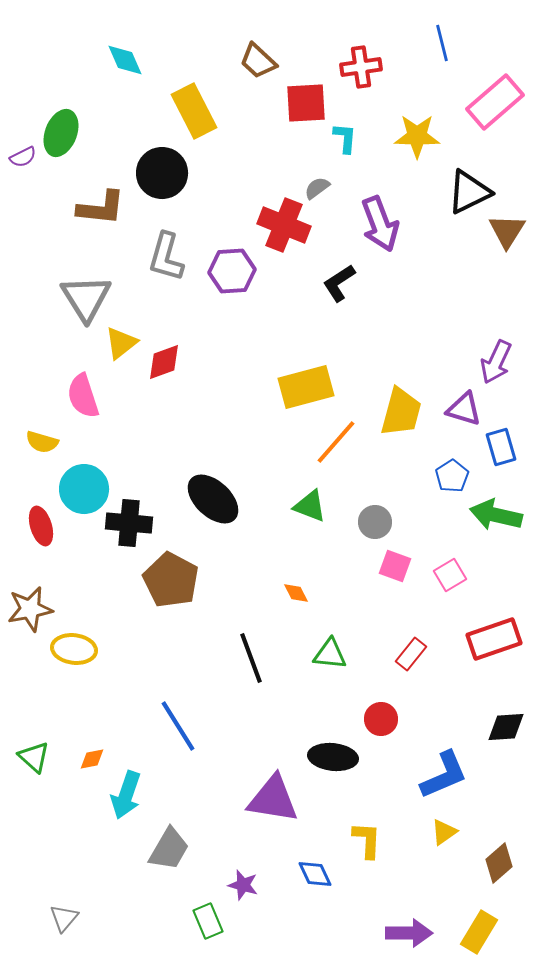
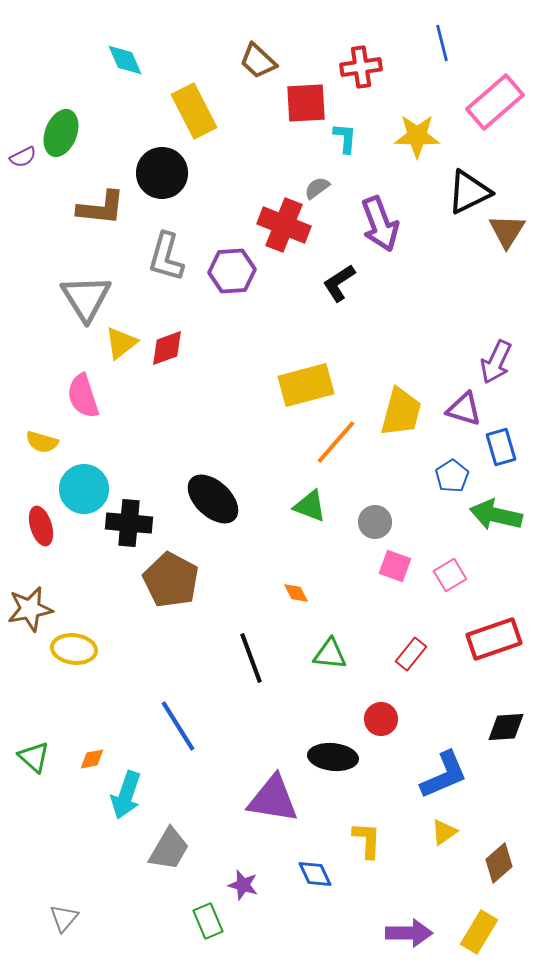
red diamond at (164, 362): moved 3 px right, 14 px up
yellow rectangle at (306, 387): moved 2 px up
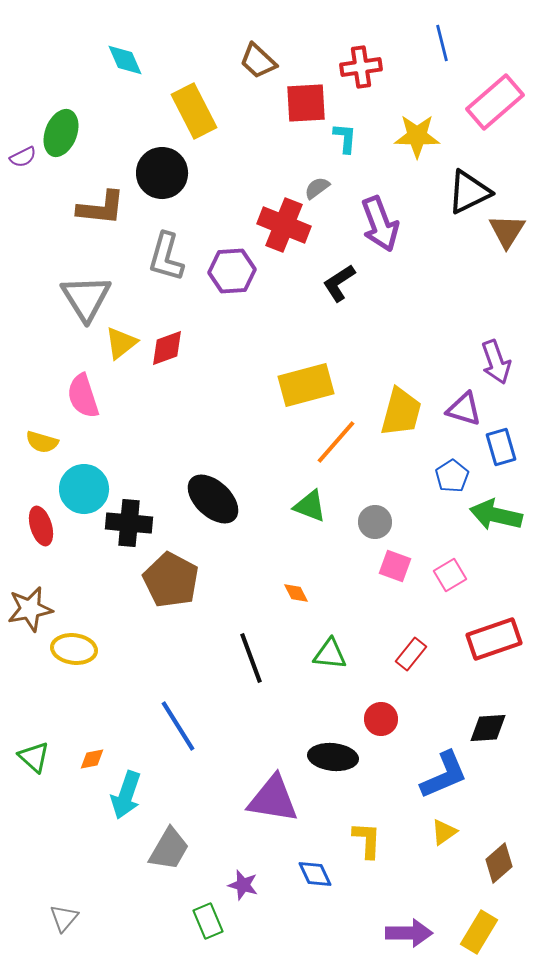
purple arrow at (496, 362): rotated 45 degrees counterclockwise
black diamond at (506, 727): moved 18 px left, 1 px down
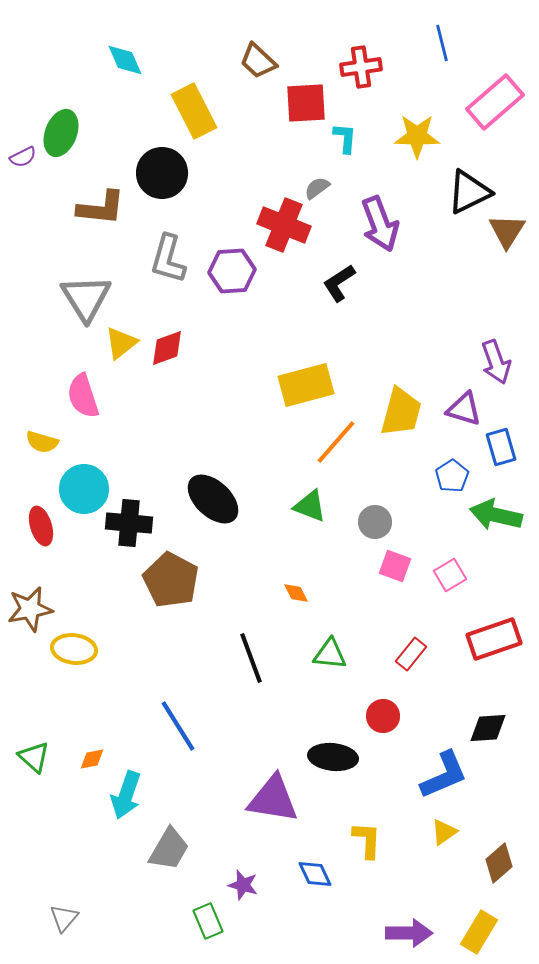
gray L-shape at (166, 257): moved 2 px right, 2 px down
red circle at (381, 719): moved 2 px right, 3 px up
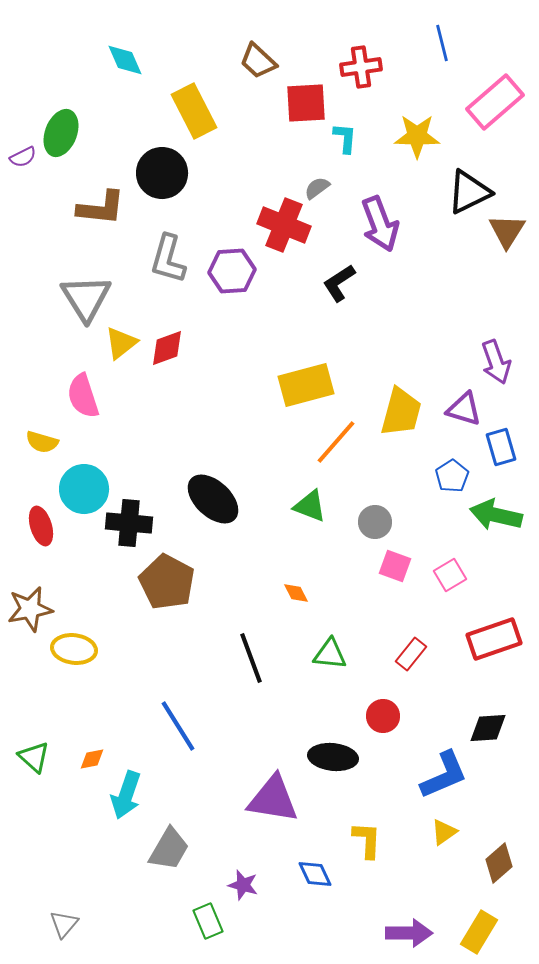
brown pentagon at (171, 580): moved 4 px left, 2 px down
gray triangle at (64, 918): moved 6 px down
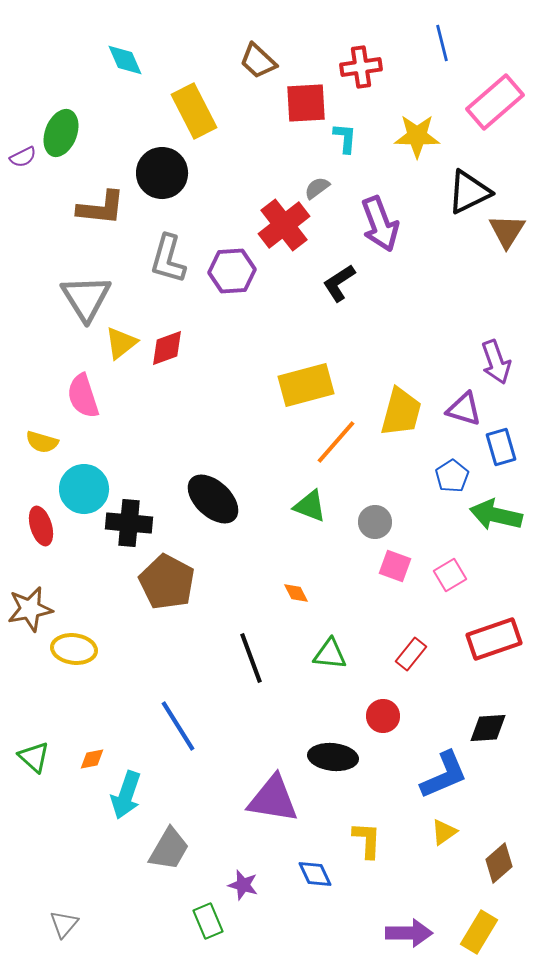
red cross at (284, 225): rotated 30 degrees clockwise
